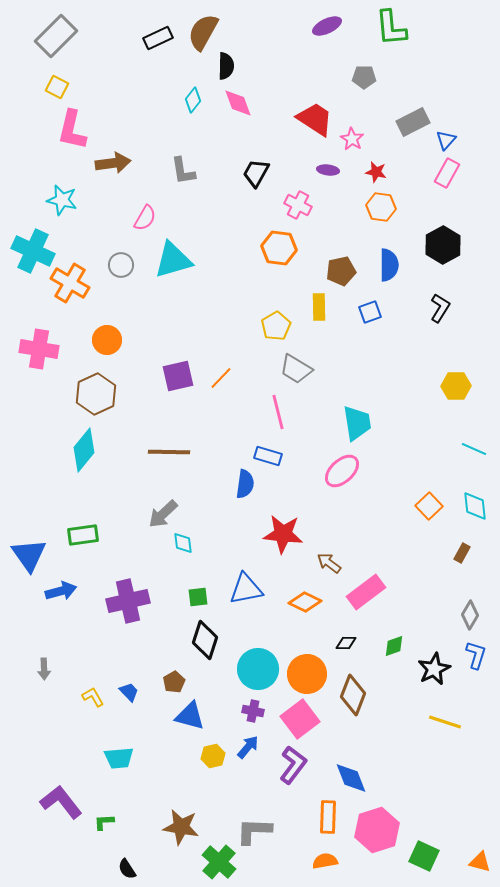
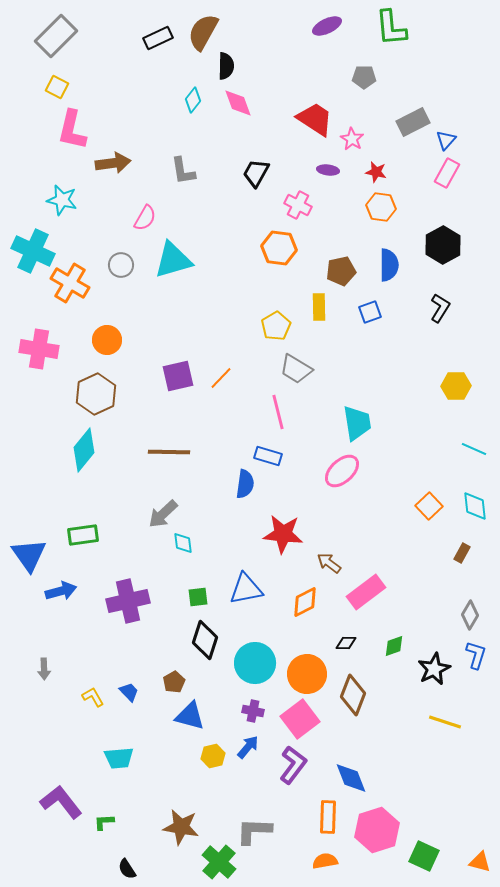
orange diamond at (305, 602): rotated 52 degrees counterclockwise
cyan circle at (258, 669): moved 3 px left, 6 px up
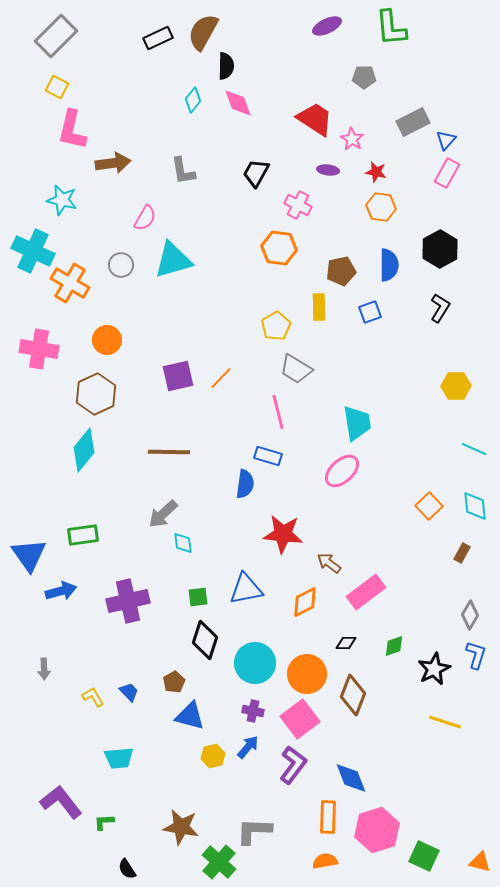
black hexagon at (443, 245): moved 3 px left, 4 px down
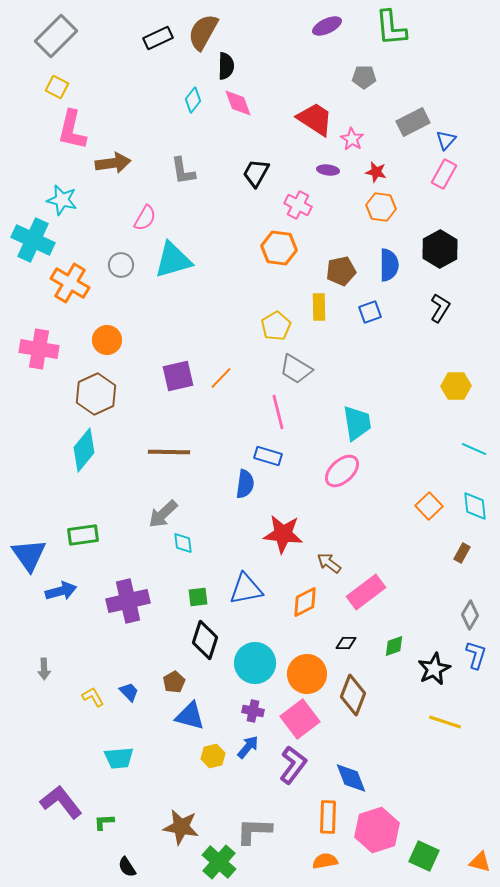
pink rectangle at (447, 173): moved 3 px left, 1 px down
cyan cross at (33, 251): moved 11 px up
black semicircle at (127, 869): moved 2 px up
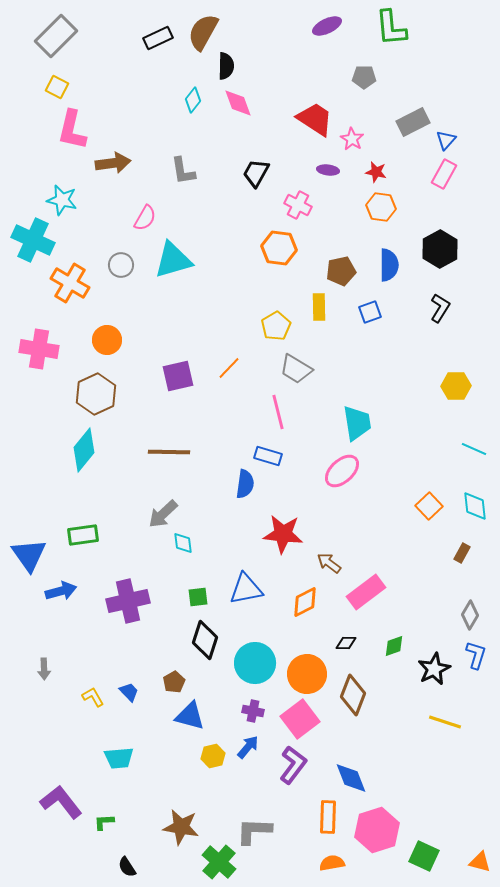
orange line at (221, 378): moved 8 px right, 10 px up
orange semicircle at (325, 861): moved 7 px right, 2 px down
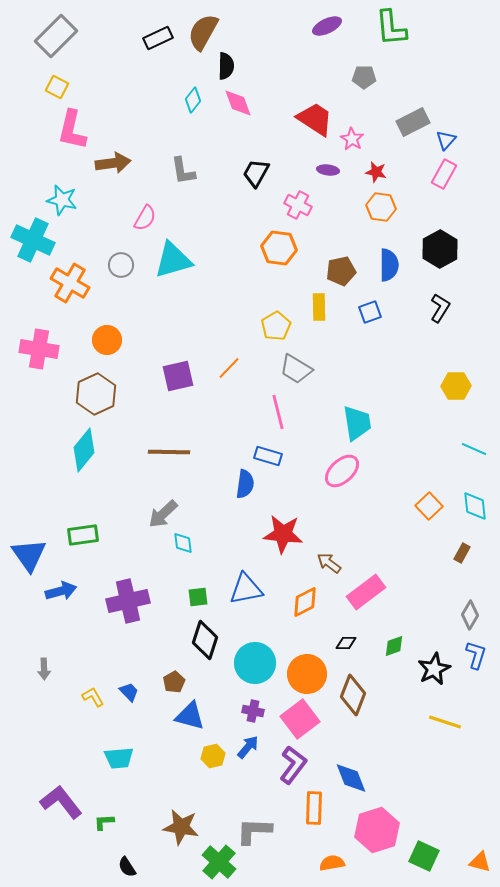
orange rectangle at (328, 817): moved 14 px left, 9 px up
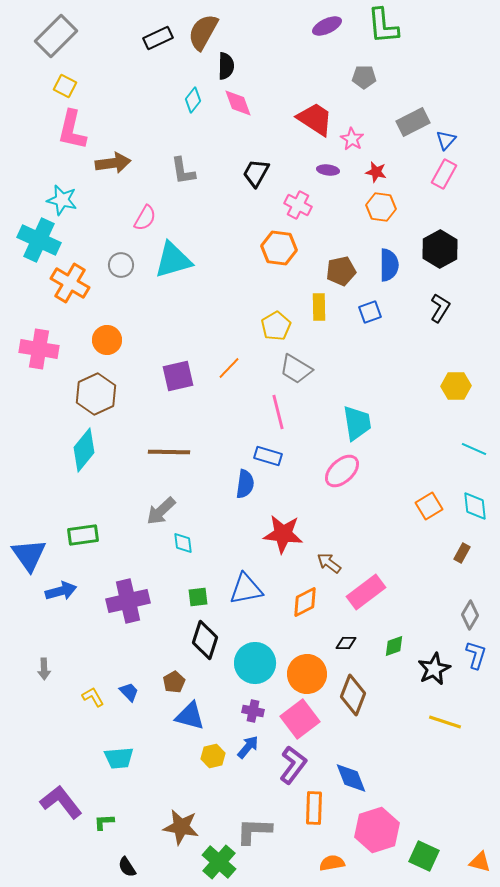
green L-shape at (391, 28): moved 8 px left, 2 px up
yellow square at (57, 87): moved 8 px right, 1 px up
cyan cross at (33, 240): moved 6 px right
orange square at (429, 506): rotated 12 degrees clockwise
gray arrow at (163, 514): moved 2 px left, 3 px up
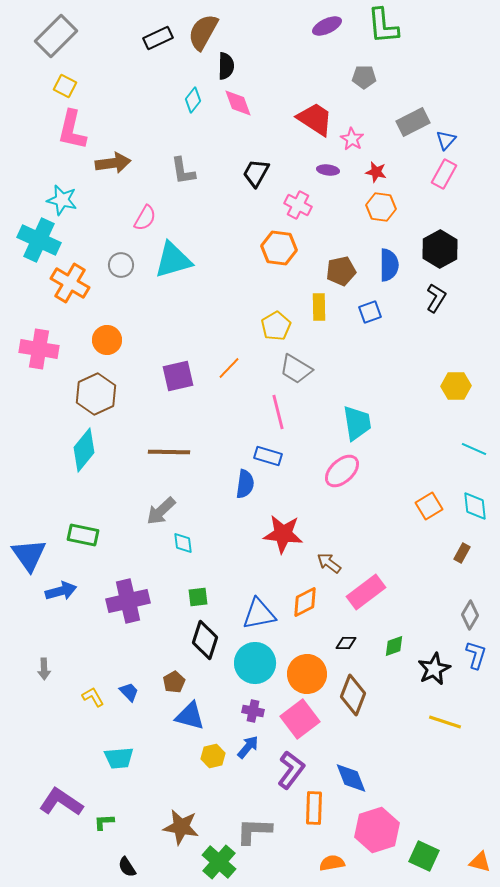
black L-shape at (440, 308): moved 4 px left, 10 px up
green rectangle at (83, 535): rotated 20 degrees clockwise
blue triangle at (246, 589): moved 13 px right, 25 px down
purple L-shape at (293, 765): moved 2 px left, 5 px down
purple L-shape at (61, 802): rotated 18 degrees counterclockwise
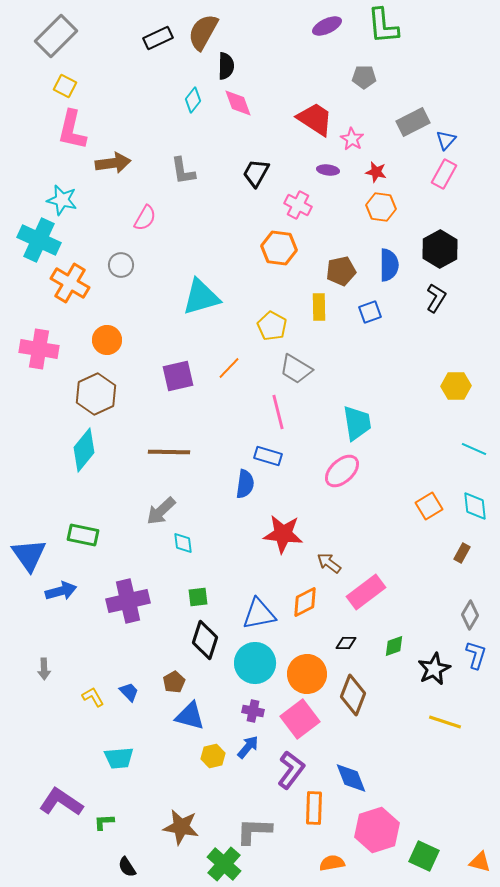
cyan triangle at (173, 260): moved 28 px right, 37 px down
yellow pentagon at (276, 326): moved 4 px left; rotated 12 degrees counterclockwise
green cross at (219, 862): moved 5 px right, 2 px down
